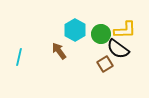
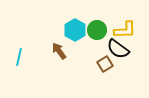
green circle: moved 4 px left, 4 px up
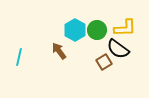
yellow L-shape: moved 2 px up
brown square: moved 1 px left, 2 px up
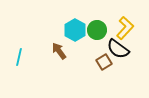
yellow L-shape: rotated 45 degrees counterclockwise
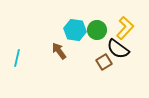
cyan hexagon: rotated 20 degrees counterclockwise
cyan line: moved 2 px left, 1 px down
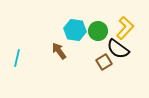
green circle: moved 1 px right, 1 px down
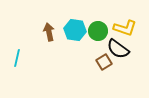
yellow L-shape: rotated 65 degrees clockwise
brown arrow: moved 10 px left, 19 px up; rotated 24 degrees clockwise
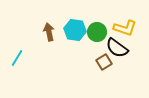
green circle: moved 1 px left, 1 px down
black semicircle: moved 1 px left, 1 px up
cyan line: rotated 18 degrees clockwise
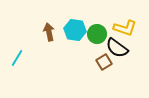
green circle: moved 2 px down
